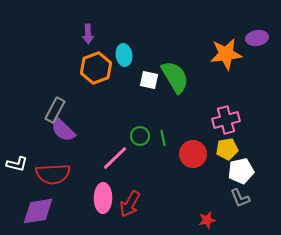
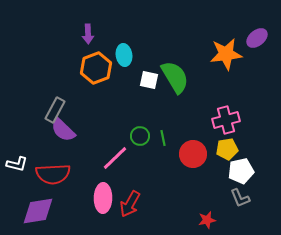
purple ellipse: rotated 30 degrees counterclockwise
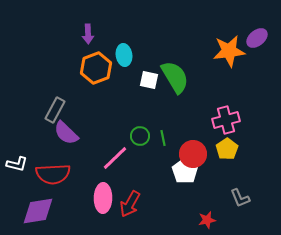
orange star: moved 3 px right, 3 px up
purple semicircle: moved 3 px right, 3 px down
yellow pentagon: rotated 25 degrees counterclockwise
white pentagon: moved 56 px left; rotated 25 degrees counterclockwise
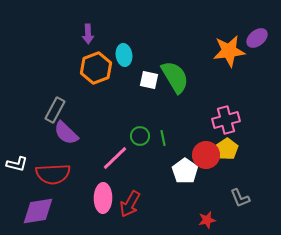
red circle: moved 13 px right, 1 px down
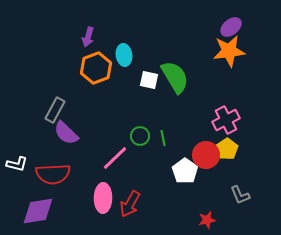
purple arrow: moved 3 px down; rotated 18 degrees clockwise
purple ellipse: moved 26 px left, 11 px up
pink cross: rotated 12 degrees counterclockwise
gray L-shape: moved 3 px up
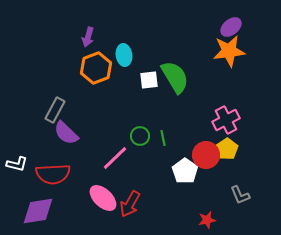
white square: rotated 18 degrees counterclockwise
pink ellipse: rotated 48 degrees counterclockwise
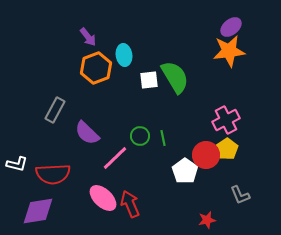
purple arrow: rotated 54 degrees counterclockwise
purple semicircle: moved 21 px right
red arrow: rotated 128 degrees clockwise
